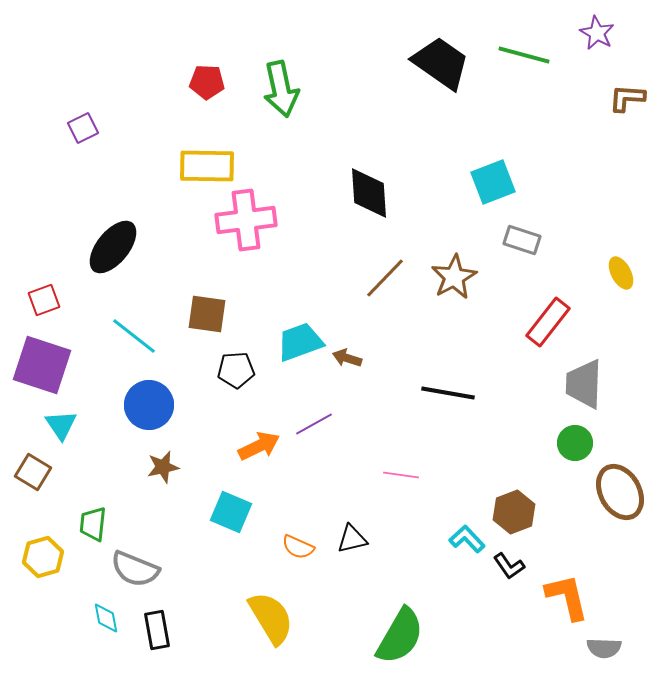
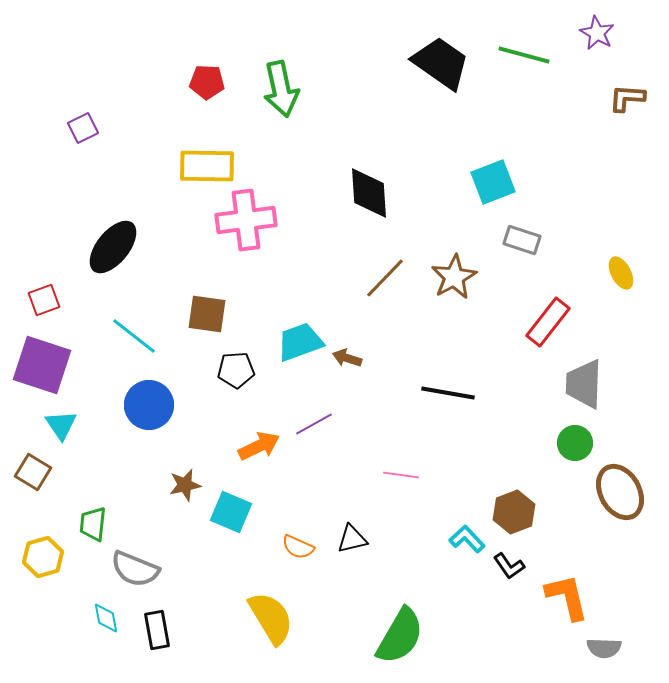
brown star at (163, 467): moved 22 px right, 18 px down
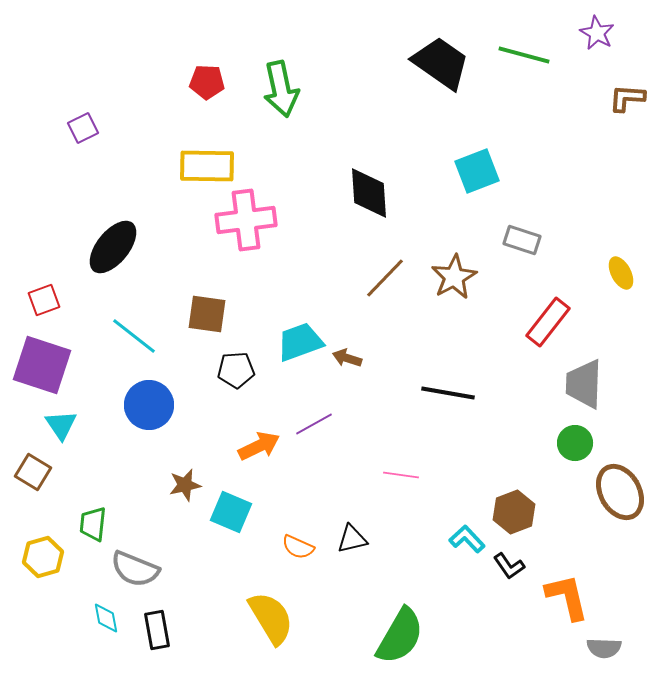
cyan square at (493, 182): moved 16 px left, 11 px up
